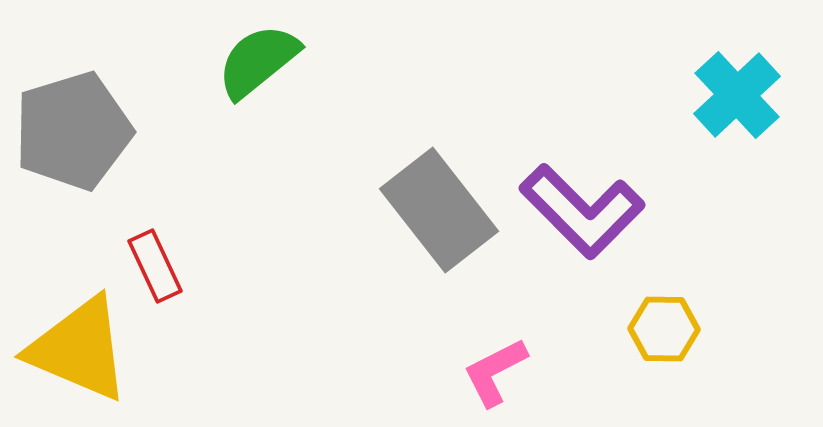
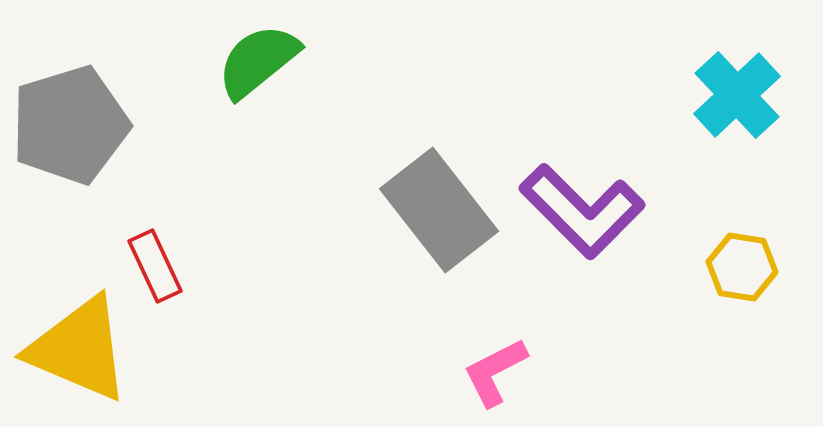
gray pentagon: moved 3 px left, 6 px up
yellow hexagon: moved 78 px right, 62 px up; rotated 8 degrees clockwise
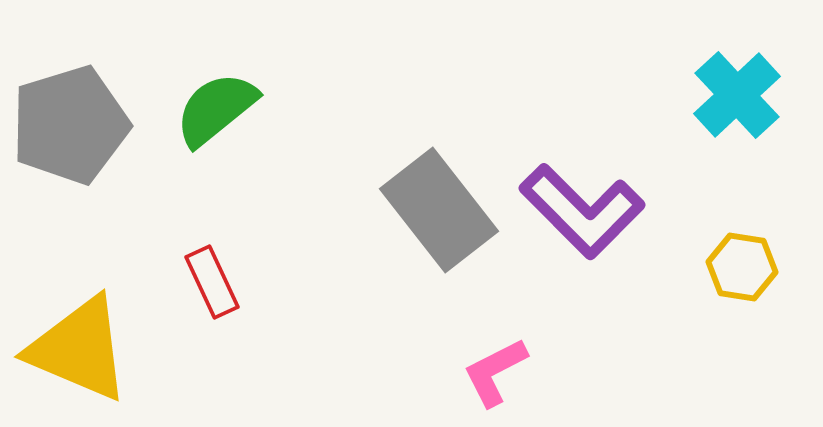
green semicircle: moved 42 px left, 48 px down
red rectangle: moved 57 px right, 16 px down
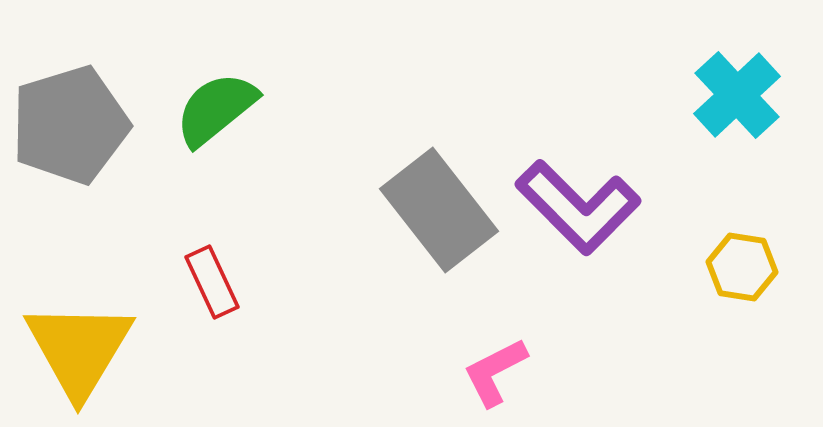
purple L-shape: moved 4 px left, 4 px up
yellow triangle: rotated 38 degrees clockwise
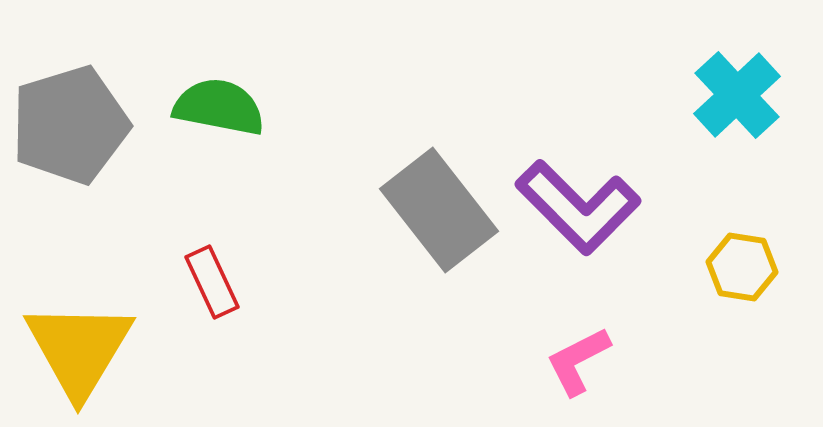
green semicircle: moved 3 px right, 2 px up; rotated 50 degrees clockwise
pink L-shape: moved 83 px right, 11 px up
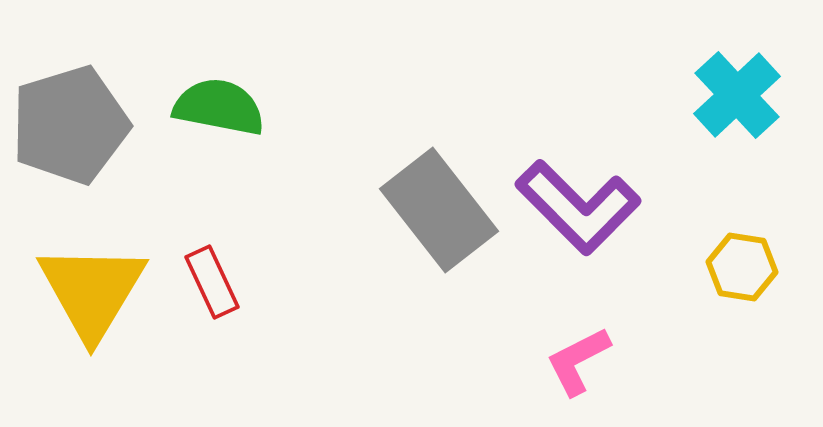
yellow triangle: moved 13 px right, 58 px up
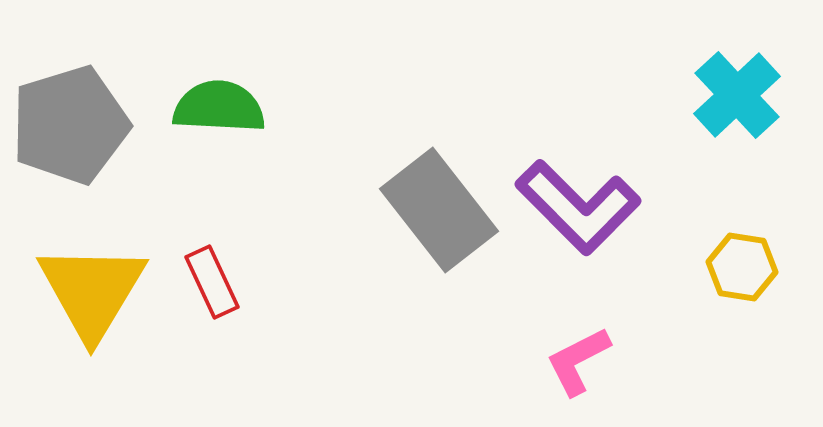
green semicircle: rotated 8 degrees counterclockwise
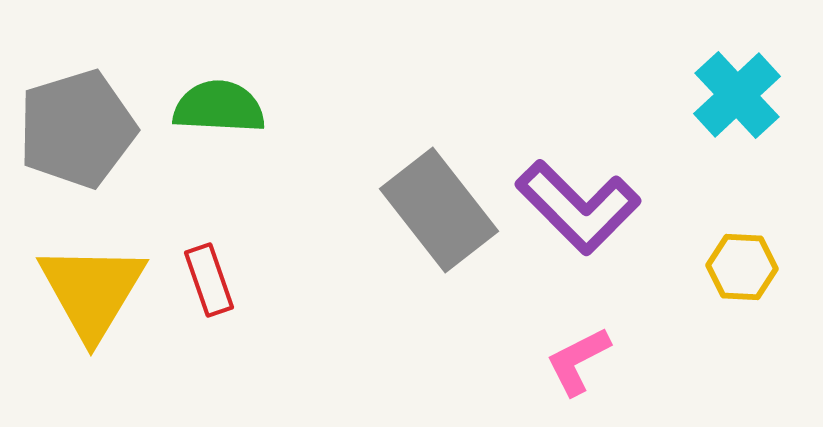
gray pentagon: moved 7 px right, 4 px down
yellow hexagon: rotated 6 degrees counterclockwise
red rectangle: moved 3 px left, 2 px up; rotated 6 degrees clockwise
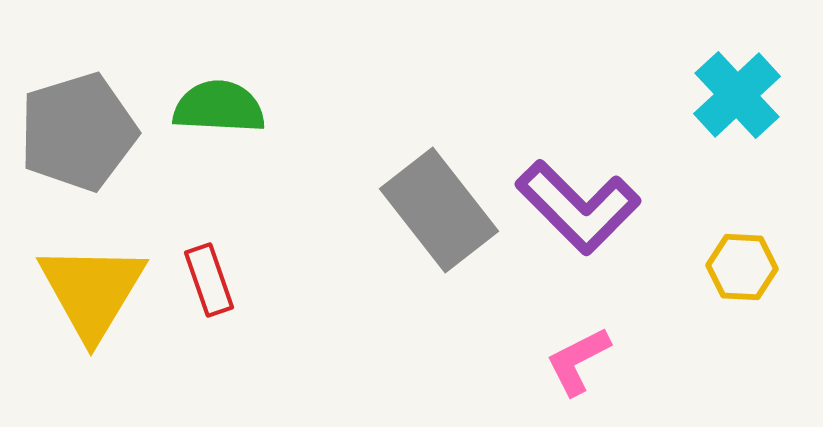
gray pentagon: moved 1 px right, 3 px down
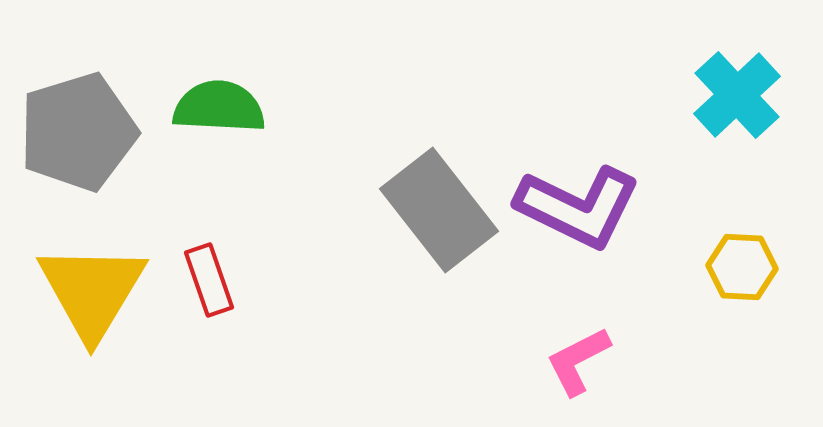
purple L-shape: rotated 19 degrees counterclockwise
